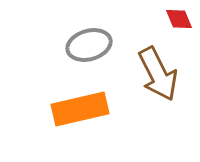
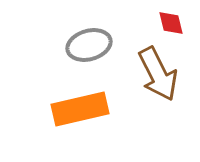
red diamond: moved 8 px left, 4 px down; rotated 8 degrees clockwise
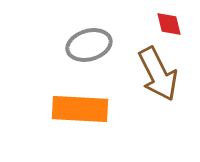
red diamond: moved 2 px left, 1 px down
orange rectangle: rotated 16 degrees clockwise
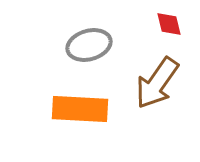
brown arrow: moved 1 px left, 9 px down; rotated 62 degrees clockwise
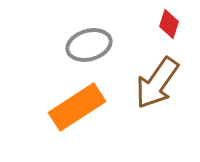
red diamond: rotated 32 degrees clockwise
orange rectangle: moved 3 px left, 2 px up; rotated 36 degrees counterclockwise
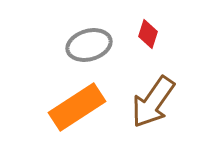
red diamond: moved 21 px left, 10 px down
brown arrow: moved 4 px left, 19 px down
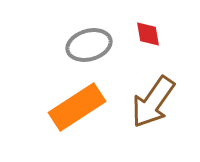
red diamond: rotated 28 degrees counterclockwise
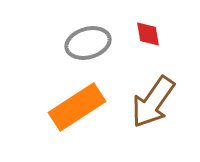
gray ellipse: moved 1 px left, 2 px up
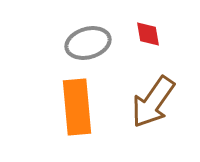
orange rectangle: rotated 62 degrees counterclockwise
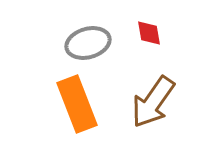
red diamond: moved 1 px right, 1 px up
orange rectangle: moved 3 px up; rotated 16 degrees counterclockwise
